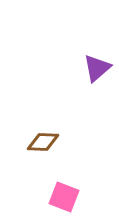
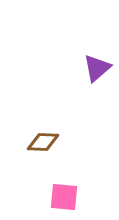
pink square: rotated 16 degrees counterclockwise
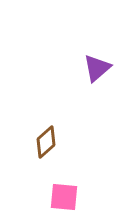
brown diamond: moved 3 px right; rotated 44 degrees counterclockwise
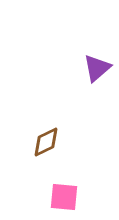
brown diamond: rotated 16 degrees clockwise
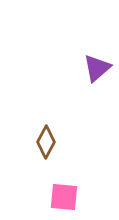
brown diamond: rotated 36 degrees counterclockwise
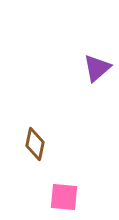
brown diamond: moved 11 px left, 2 px down; rotated 16 degrees counterclockwise
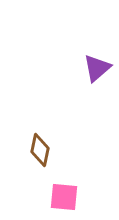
brown diamond: moved 5 px right, 6 px down
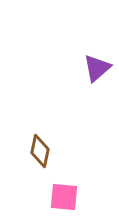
brown diamond: moved 1 px down
